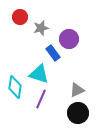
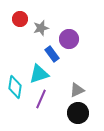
red circle: moved 2 px down
blue rectangle: moved 1 px left, 1 px down
cyan triangle: rotated 35 degrees counterclockwise
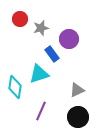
purple line: moved 12 px down
black circle: moved 4 px down
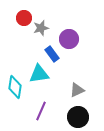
red circle: moved 4 px right, 1 px up
cyan triangle: rotated 10 degrees clockwise
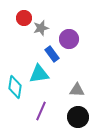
gray triangle: rotated 28 degrees clockwise
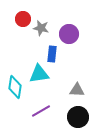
red circle: moved 1 px left, 1 px down
gray star: rotated 28 degrees clockwise
purple circle: moved 5 px up
blue rectangle: rotated 42 degrees clockwise
purple line: rotated 36 degrees clockwise
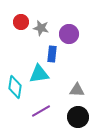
red circle: moved 2 px left, 3 px down
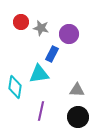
blue rectangle: rotated 21 degrees clockwise
purple line: rotated 48 degrees counterclockwise
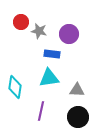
gray star: moved 2 px left, 3 px down
blue rectangle: rotated 70 degrees clockwise
cyan triangle: moved 10 px right, 4 px down
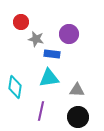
gray star: moved 3 px left, 8 px down
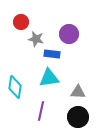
gray triangle: moved 1 px right, 2 px down
